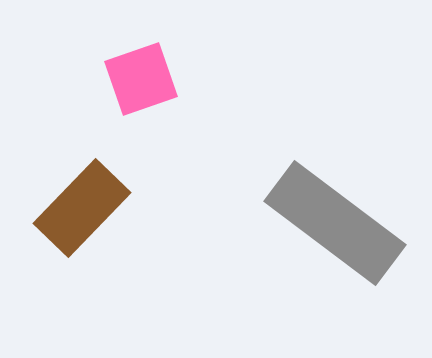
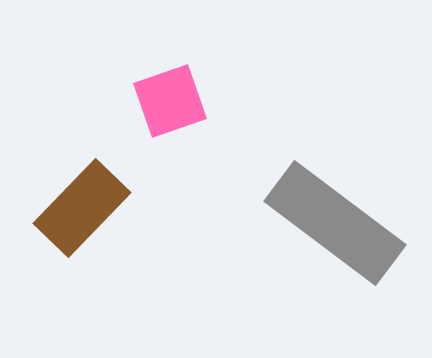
pink square: moved 29 px right, 22 px down
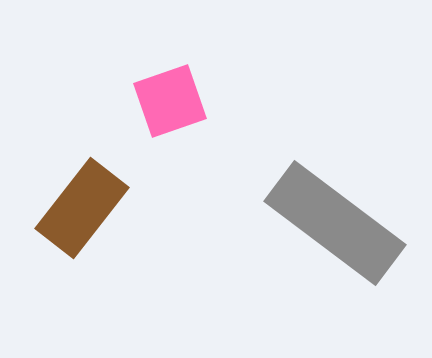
brown rectangle: rotated 6 degrees counterclockwise
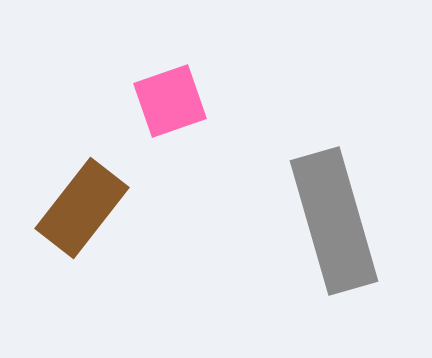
gray rectangle: moved 1 px left, 2 px up; rotated 37 degrees clockwise
